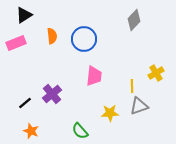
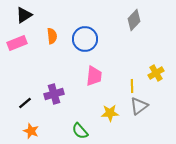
blue circle: moved 1 px right
pink rectangle: moved 1 px right
purple cross: moved 2 px right; rotated 24 degrees clockwise
gray triangle: rotated 18 degrees counterclockwise
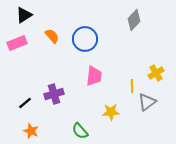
orange semicircle: rotated 35 degrees counterclockwise
gray triangle: moved 8 px right, 4 px up
yellow star: moved 1 px right, 1 px up
